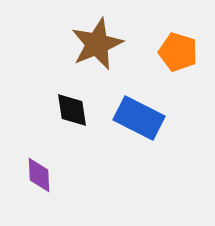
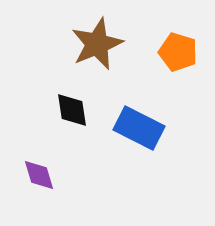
blue rectangle: moved 10 px down
purple diamond: rotated 15 degrees counterclockwise
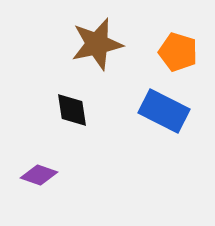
brown star: rotated 10 degrees clockwise
blue rectangle: moved 25 px right, 17 px up
purple diamond: rotated 54 degrees counterclockwise
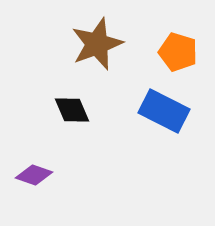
brown star: rotated 8 degrees counterclockwise
black diamond: rotated 15 degrees counterclockwise
purple diamond: moved 5 px left
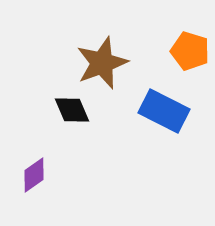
brown star: moved 5 px right, 19 px down
orange pentagon: moved 12 px right, 1 px up
purple diamond: rotated 54 degrees counterclockwise
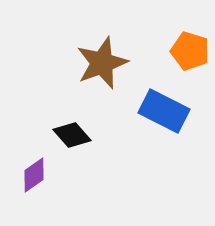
black diamond: moved 25 px down; rotated 18 degrees counterclockwise
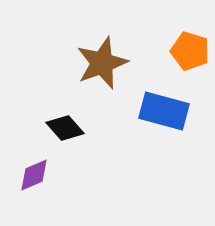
blue rectangle: rotated 12 degrees counterclockwise
black diamond: moved 7 px left, 7 px up
purple diamond: rotated 12 degrees clockwise
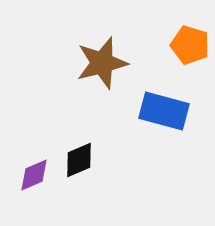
orange pentagon: moved 6 px up
brown star: rotated 6 degrees clockwise
black diamond: moved 14 px right, 32 px down; rotated 72 degrees counterclockwise
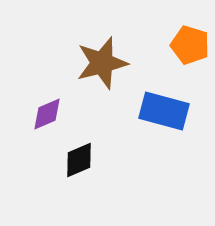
purple diamond: moved 13 px right, 61 px up
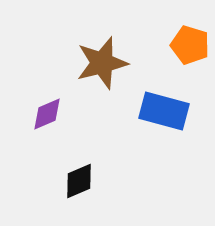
black diamond: moved 21 px down
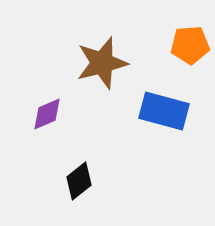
orange pentagon: rotated 21 degrees counterclockwise
black diamond: rotated 15 degrees counterclockwise
